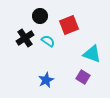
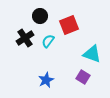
cyan semicircle: rotated 88 degrees counterclockwise
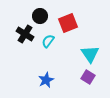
red square: moved 1 px left, 2 px up
black cross: moved 4 px up; rotated 24 degrees counterclockwise
cyan triangle: moved 2 px left; rotated 36 degrees clockwise
purple square: moved 5 px right
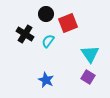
black circle: moved 6 px right, 2 px up
blue star: rotated 21 degrees counterclockwise
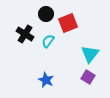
cyan triangle: rotated 12 degrees clockwise
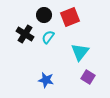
black circle: moved 2 px left, 1 px down
red square: moved 2 px right, 6 px up
cyan semicircle: moved 4 px up
cyan triangle: moved 10 px left, 2 px up
blue star: rotated 14 degrees counterclockwise
